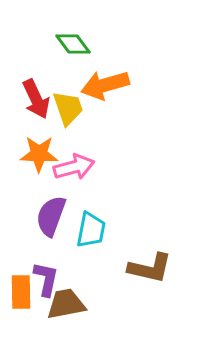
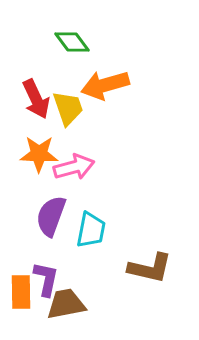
green diamond: moved 1 px left, 2 px up
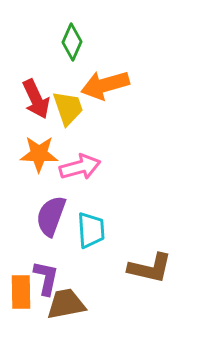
green diamond: rotated 60 degrees clockwise
pink arrow: moved 6 px right
cyan trapezoid: rotated 15 degrees counterclockwise
purple L-shape: moved 1 px up
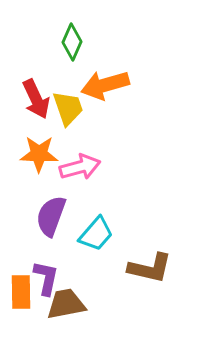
cyan trapezoid: moved 5 px right, 4 px down; rotated 45 degrees clockwise
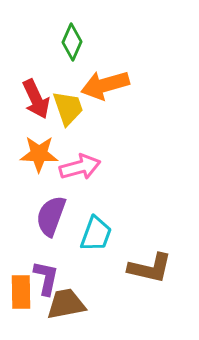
cyan trapezoid: rotated 21 degrees counterclockwise
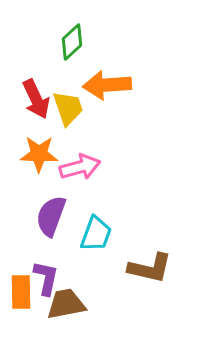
green diamond: rotated 24 degrees clockwise
orange arrow: moved 2 px right; rotated 12 degrees clockwise
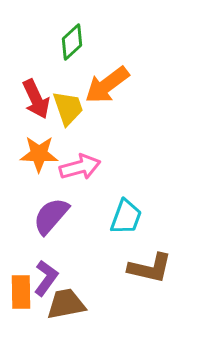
orange arrow: rotated 33 degrees counterclockwise
purple semicircle: rotated 21 degrees clockwise
cyan trapezoid: moved 30 px right, 17 px up
purple L-shape: rotated 24 degrees clockwise
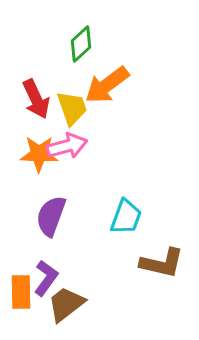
green diamond: moved 9 px right, 2 px down
yellow trapezoid: moved 4 px right
pink arrow: moved 13 px left, 21 px up
purple semicircle: rotated 21 degrees counterclockwise
brown L-shape: moved 12 px right, 5 px up
brown trapezoid: rotated 27 degrees counterclockwise
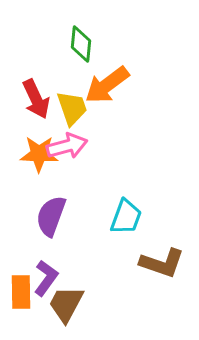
green diamond: rotated 42 degrees counterclockwise
brown L-shape: rotated 6 degrees clockwise
brown trapezoid: rotated 24 degrees counterclockwise
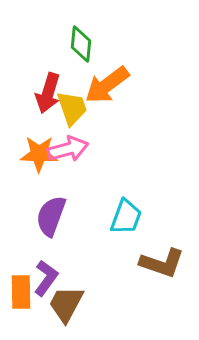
red arrow: moved 12 px right, 6 px up; rotated 42 degrees clockwise
pink arrow: moved 1 px right, 3 px down
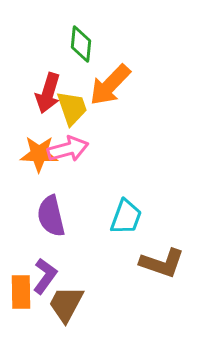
orange arrow: moved 3 px right; rotated 9 degrees counterclockwise
purple semicircle: rotated 33 degrees counterclockwise
purple L-shape: moved 1 px left, 2 px up
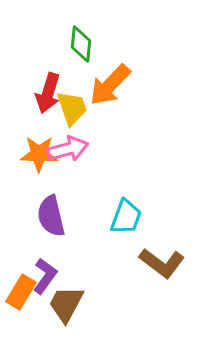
brown L-shape: rotated 18 degrees clockwise
orange rectangle: rotated 32 degrees clockwise
